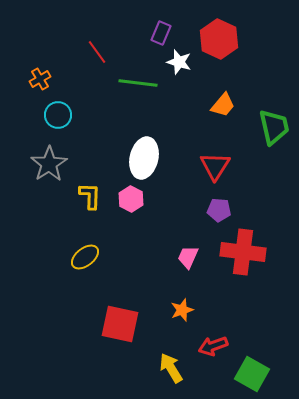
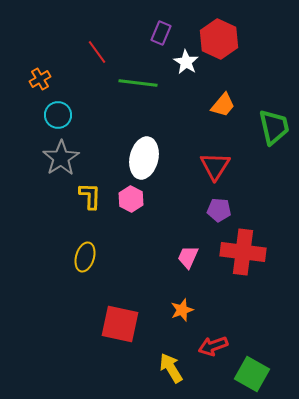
white star: moved 7 px right; rotated 15 degrees clockwise
gray star: moved 12 px right, 6 px up
yellow ellipse: rotated 36 degrees counterclockwise
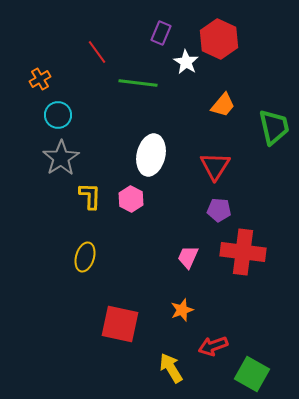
white ellipse: moved 7 px right, 3 px up
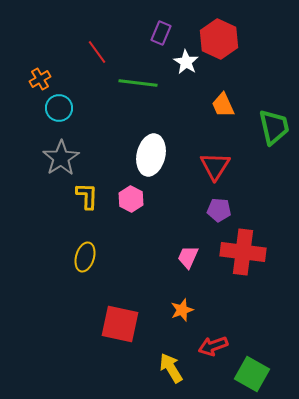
orange trapezoid: rotated 116 degrees clockwise
cyan circle: moved 1 px right, 7 px up
yellow L-shape: moved 3 px left
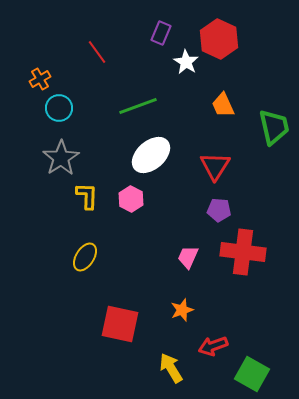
green line: moved 23 px down; rotated 27 degrees counterclockwise
white ellipse: rotated 36 degrees clockwise
yellow ellipse: rotated 16 degrees clockwise
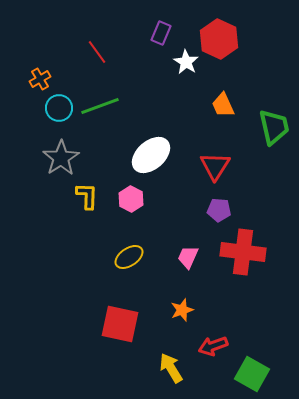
green line: moved 38 px left
yellow ellipse: moved 44 px right; rotated 24 degrees clockwise
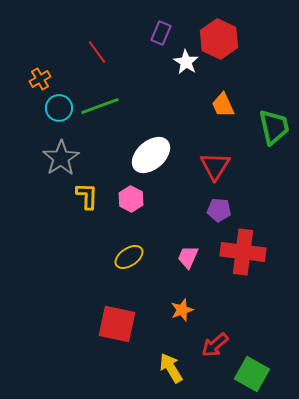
red square: moved 3 px left
red arrow: moved 2 px right, 1 px up; rotated 20 degrees counterclockwise
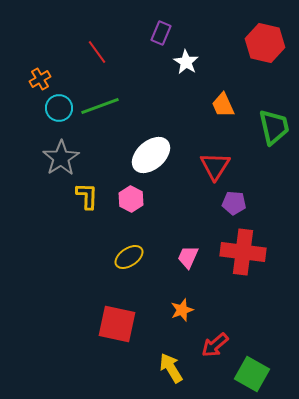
red hexagon: moved 46 px right, 4 px down; rotated 12 degrees counterclockwise
purple pentagon: moved 15 px right, 7 px up
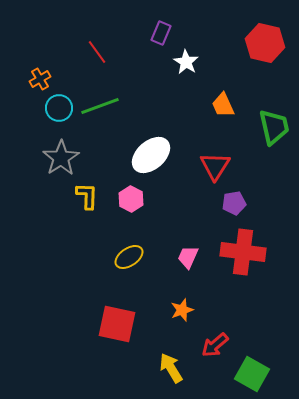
purple pentagon: rotated 15 degrees counterclockwise
